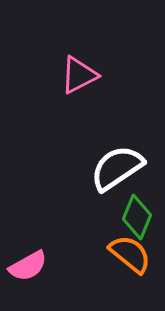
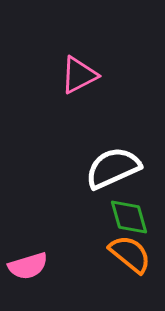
white semicircle: moved 4 px left; rotated 10 degrees clockwise
green diamond: moved 8 px left; rotated 39 degrees counterclockwise
pink semicircle: rotated 12 degrees clockwise
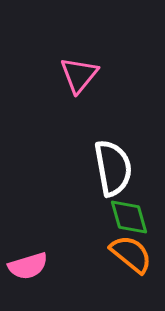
pink triangle: rotated 24 degrees counterclockwise
white semicircle: rotated 104 degrees clockwise
orange semicircle: moved 1 px right
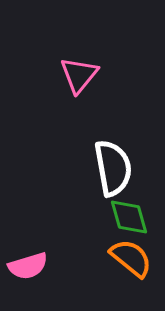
orange semicircle: moved 4 px down
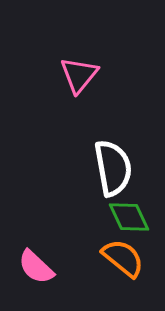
green diamond: rotated 9 degrees counterclockwise
orange semicircle: moved 8 px left
pink semicircle: moved 8 px right, 1 px down; rotated 60 degrees clockwise
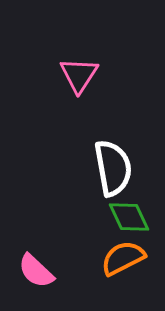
pink triangle: rotated 6 degrees counterclockwise
orange semicircle: rotated 66 degrees counterclockwise
pink semicircle: moved 4 px down
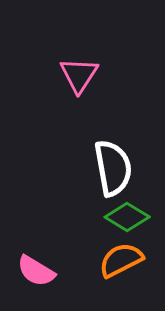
green diamond: moved 2 px left; rotated 33 degrees counterclockwise
orange semicircle: moved 2 px left, 2 px down
pink semicircle: rotated 12 degrees counterclockwise
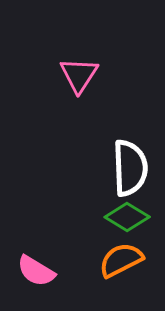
white semicircle: moved 17 px right; rotated 8 degrees clockwise
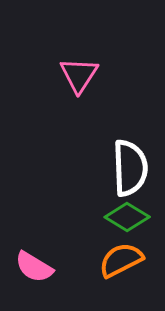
pink semicircle: moved 2 px left, 4 px up
